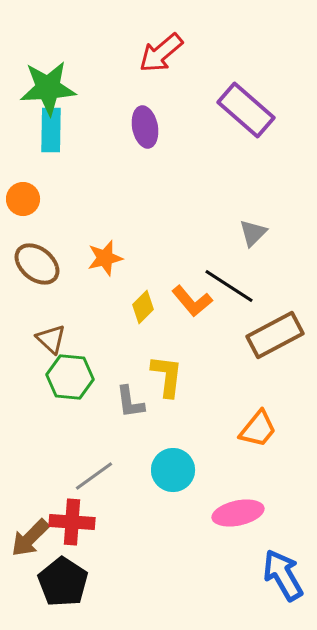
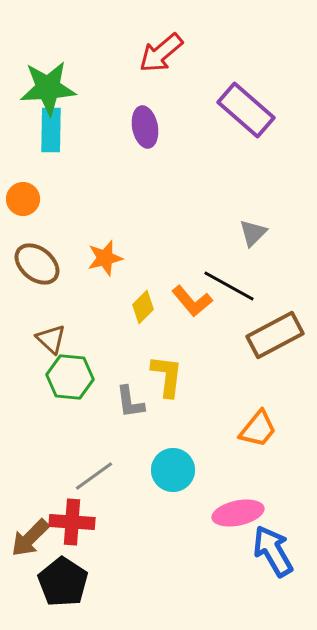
black line: rotated 4 degrees counterclockwise
blue arrow: moved 10 px left, 24 px up
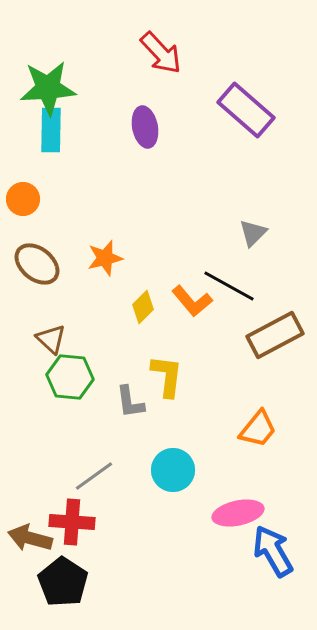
red arrow: rotated 93 degrees counterclockwise
brown arrow: rotated 60 degrees clockwise
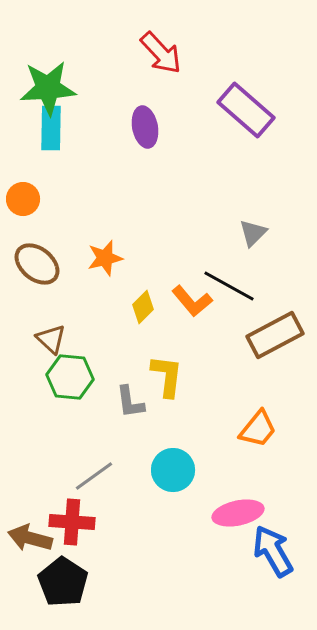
cyan rectangle: moved 2 px up
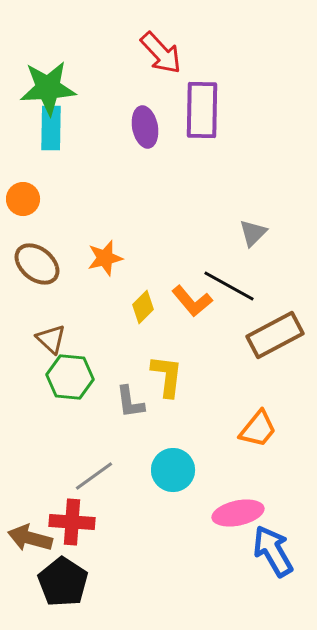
purple rectangle: moved 44 px left; rotated 50 degrees clockwise
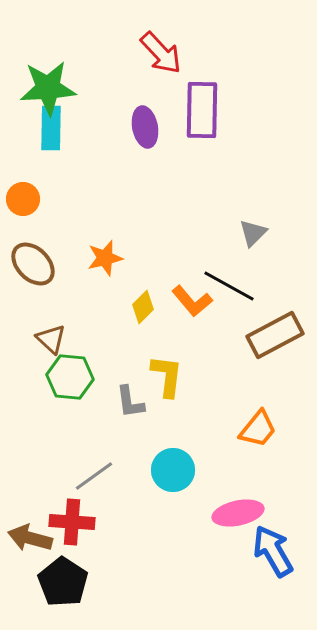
brown ellipse: moved 4 px left; rotated 6 degrees clockwise
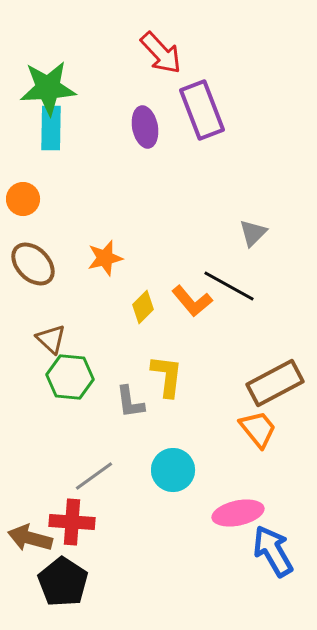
purple rectangle: rotated 22 degrees counterclockwise
brown rectangle: moved 48 px down
orange trapezoid: rotated 78 degrees counterclockwise
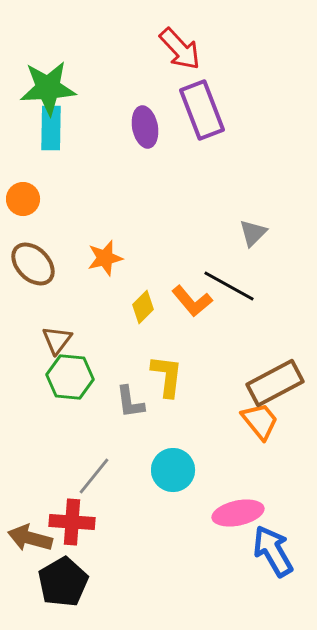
red arrow: moved 19 px right, 4 px up
brown triangle: moved 6 px right, 1 px down; rotated 24 degrees clockwise
orange trapezoid: moved 2 px right, 8 px up
gray line: rotated 15 degrees counterclockwise
black pentagon: rotated 9 degrees clockwise
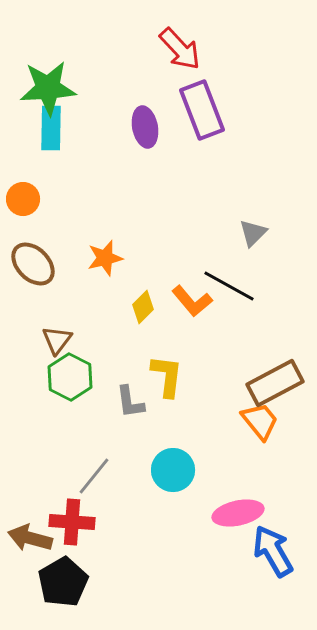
green hexagon: rotated 21 degrees clockwise
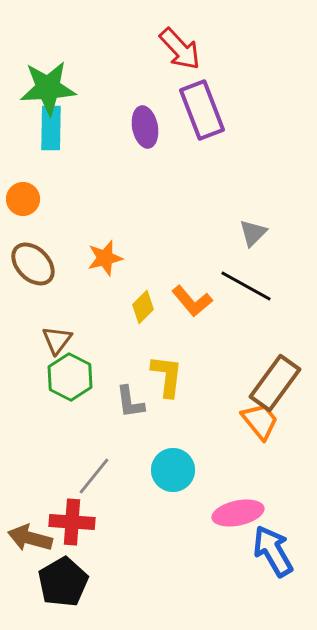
black line: moved 17 px right
brown rectangle: rotated 26 degrees counterclockwise
